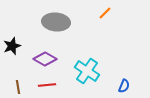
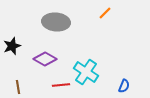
cyan cross: moved 1 px left, 1 px down
red line: moved 14 px right
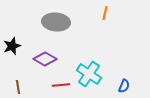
orange line: rotated 32 degrees counterclockwise
cyan cross: moved 3 px right, 2 px down
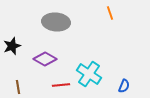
orange line: moved 5 px right; rotated 32 degrees counterclockwise
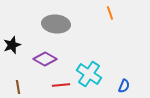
gray ellipse: moved 2 px down
black star: moved 1 px up
